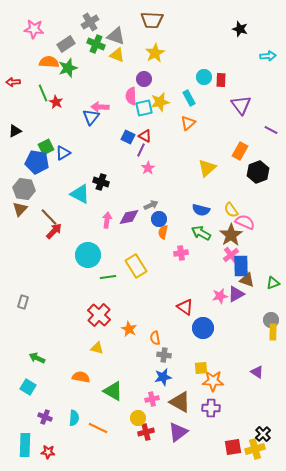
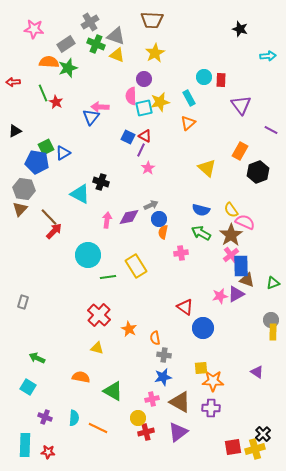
yellow triangle at (207, 168): rotated 36 degrees counterclockwise
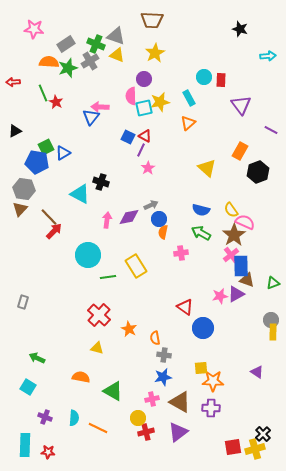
gray cross at (90, 22): moved 39 px down
brown star at (231, 235): moved 3 px right
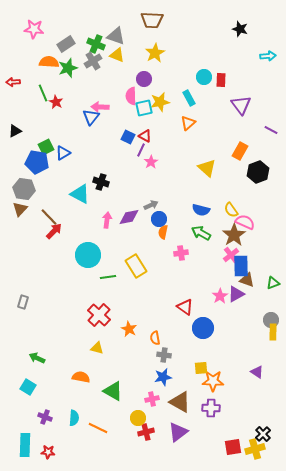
gray cross at (90, 61): moved 3 px right
pink star at (148, 168): moved 3 px right, 6 px up
pink star at (220, 296): rotated 21 degrees counterclockwise
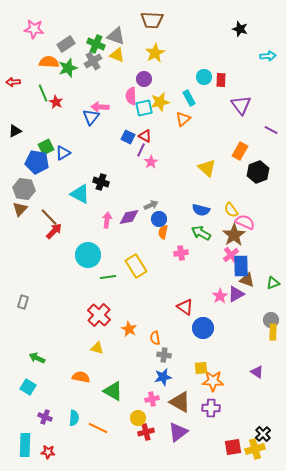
orange triangle at (188, 123): moved 5 px left, 4 px up
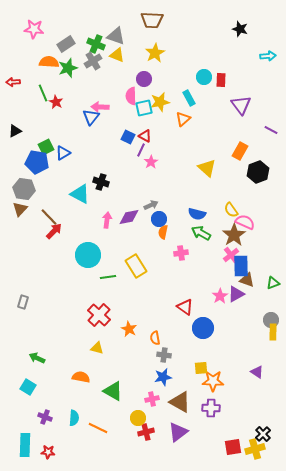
blue semicircle at (201, 210): moved 4 px left, 4 px down
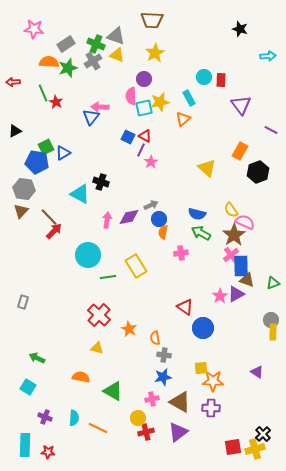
brown triangle at (20, 209): moved 1 px right, 2 px down
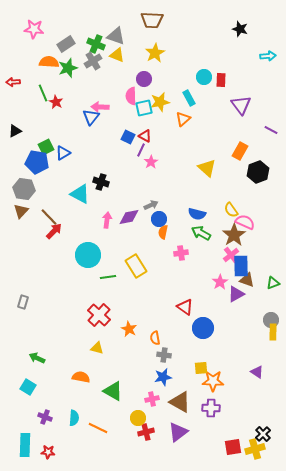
pink star at (220, 296): moved 14 px up
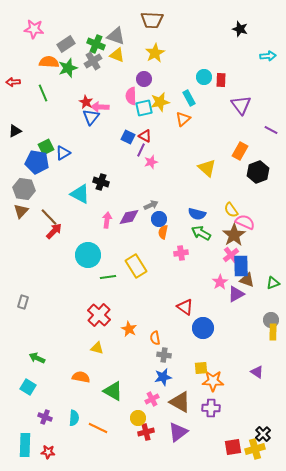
red star at (56, 102): moved 30 px right
pink star at (151, 162): rotated 16 degrees clockwise
pink cross at (152, 399): rotated 16 degrees counterclockwise
